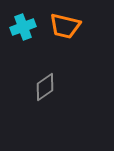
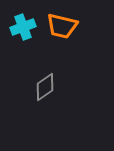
orange trapezoid: moved 3 px left
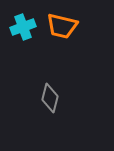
gray diamond: moved 5 px right, 11 px down; rotated 40 degrees counterclockwise
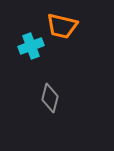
cyan cross: moved 8 px right, 19 px down
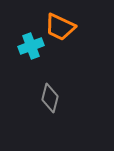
orange trapezoid: moved 2 px left, 1 px down; rotated 12 degrees clockwise
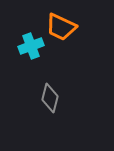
orange trapezoid: moved 1 px right
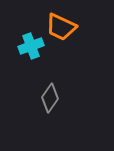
gray diamond: rotated 20 degrees clockwise
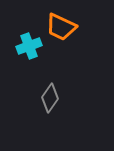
cyan cross: moved 2 px left
